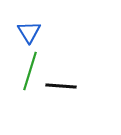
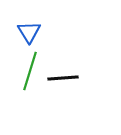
black line: moved 2 px right, 8 px up; rotated 8 degrees counterclockwise
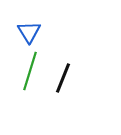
black line: rotated 64 degrees counterclockwise
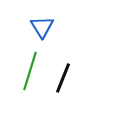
blue triangle: moved 13 px right, 5 px up
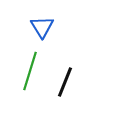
black line: moved 2 px right, 4 px down
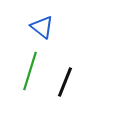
blue triangle: rotated 20 degrees counterclockwise
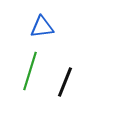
blue triangle: rotated 45 degrees counterclockwise
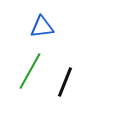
green line: rotated 12 degrees clockwise
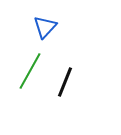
blue triangle: moved 3 px right; rotated 40 degrees counterclockwise
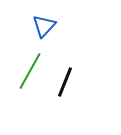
blue triangle: moved 1 px left, 1 px up
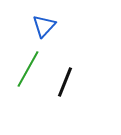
green line: moved 2 px left, 2 px up
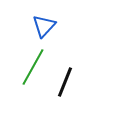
green line: moved 5 px right, 2 px up
